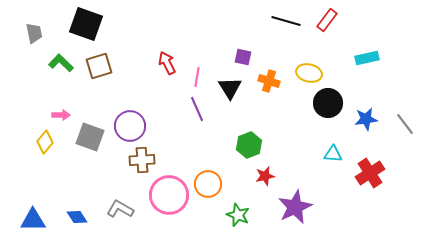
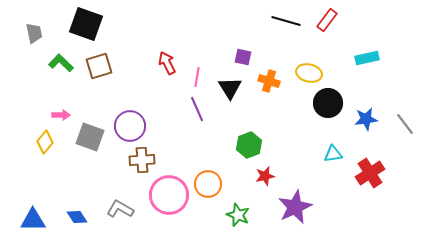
cyan triangle: rotated 12 degrees counterclockwise
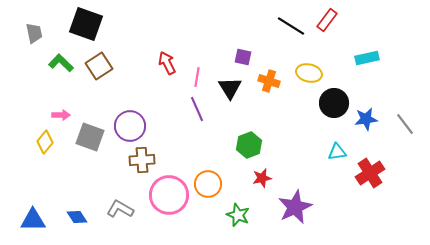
black line: moved 5 px right, 5 px down; rotated 16 degrees clockwise
brown square: rotated 16 degrees counterclockwise
black circle: moved 6 px right
cyan triangle: moved 4 px right, 2 px up
red star: moved 3 px left, 2 px down
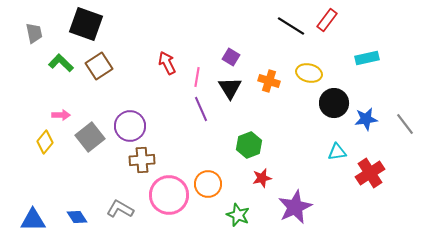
purple square: moved 12 px left; rotated 18 degrees clockwise
purple line: moved 4 px right
gray square: rotated 32 degrees clockwise
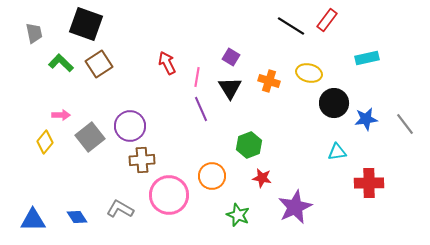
brown square: moved 2 px up
red cross: moved 1 px left, 10 px down; rotated 32 degrees clockwise
red star: rotated 24 degrees clockwise
orange circle: moved 4 px right, 8 px up
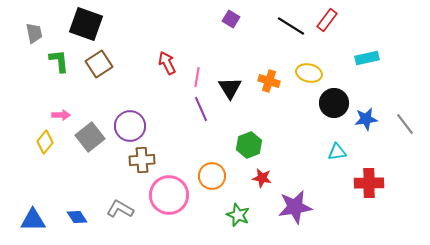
purple square: moved 38 px up
green L-shape: moved 2 px left, 2 px up; rotated 40 degrees clockwise
purple star: rotated 16 degrees clockwise
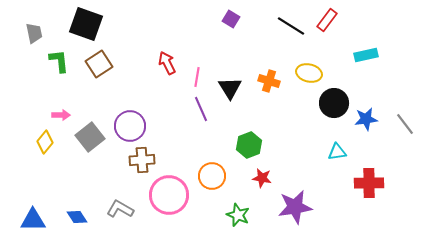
cyan rectangle: moved 1 px left, 3 px up
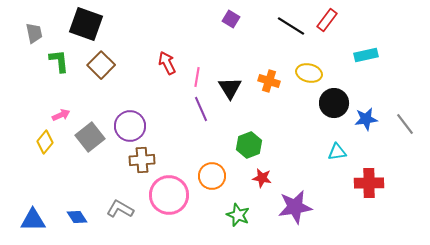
brown square: moved 2 px right, 1 px down; rotated 12 degrees counterclockwise
pink arrow: rotated 24 degrees counterclockwise
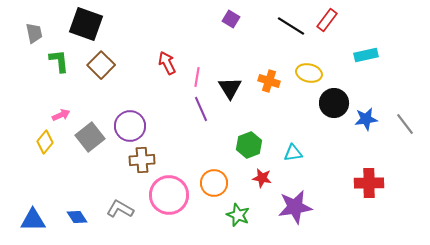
cyan triangle: moved 44 px left, 1 px down
orange circle: moved 2 px right, 7 px down
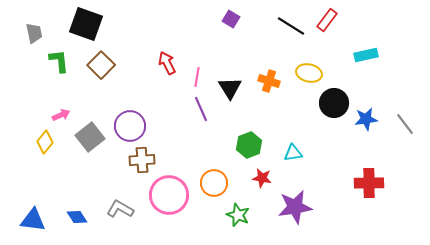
blue triangle: rotated 8 degrees clockwise
